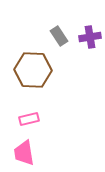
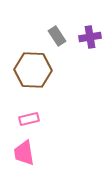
gray rectangle: moved 2 px left
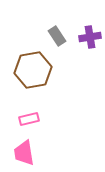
brown hexagon: rotated 12 degrees counterclockwise
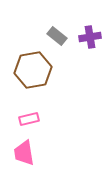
gray rectangle: rotated 18 degrees counterclockwise
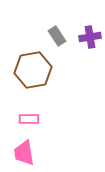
gray rectangle: rotated 18 degrees clockwise
pink rectangle: rotated 12 degrees clockwise
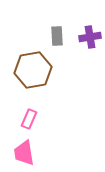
gray rectangle: rotated 30 degrees clockwise
pink rectangle: rotated 66 degrees counterclockwise
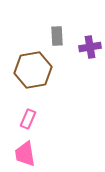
purple cross: moved 10 px down
pink rectangle: moved 1 px left
pink trapezoid: moved 1 px right, 1 px down
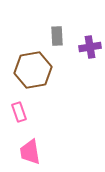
pink rectangle: moved 9 px left, 7 px up; rotated 42 degrees counterclockwise
pink trapezoid: moved 5 px right, 2 px up
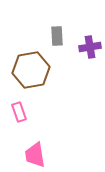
brown hexagon: moved 2 px left
pink trapezoid: moved 5 px right, 3 px down
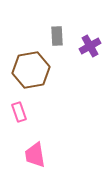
purple cross: moved 1 px up; rotated 20 degrees counterclockwise
